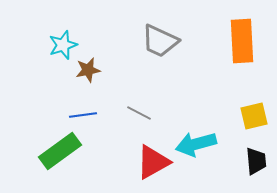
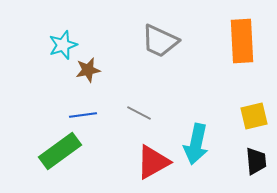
cyan arrow: rotated 63 degrees counterclockwise
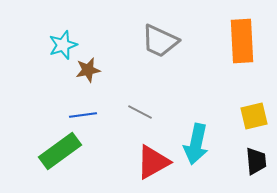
gray line: moved 1 px right, 1 px up
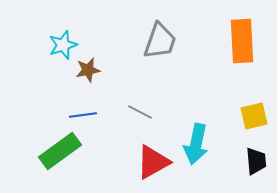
gray trapezoid: rotated 96 degrees counterclockwise
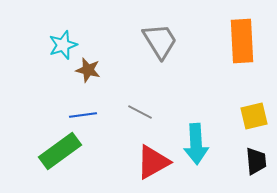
gray trapezoid: rotated 51 degrees counterclockwise
brown star: rotated 25 degrees clockwise
cyan arrow: rotated 15 degrees counterclockwise
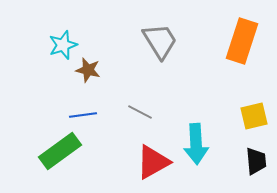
orange rectangle: rotated 21 degrees clockwise
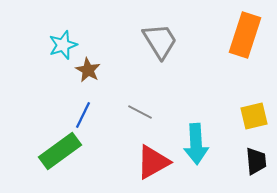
orange rectangle: moved 3 px right, 6 px up
brown star: rotated 15 degrees clockwise
blue line: rotated 56 degrees counterclockwise
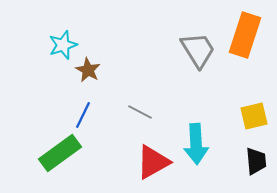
gray trapezoid: moved 38 px right, 9 px down
green rectangle: moved 2 px down
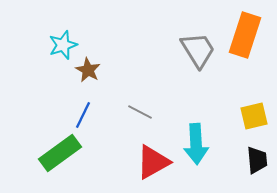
black trapezoid: moved 1 px right, 1 px up
